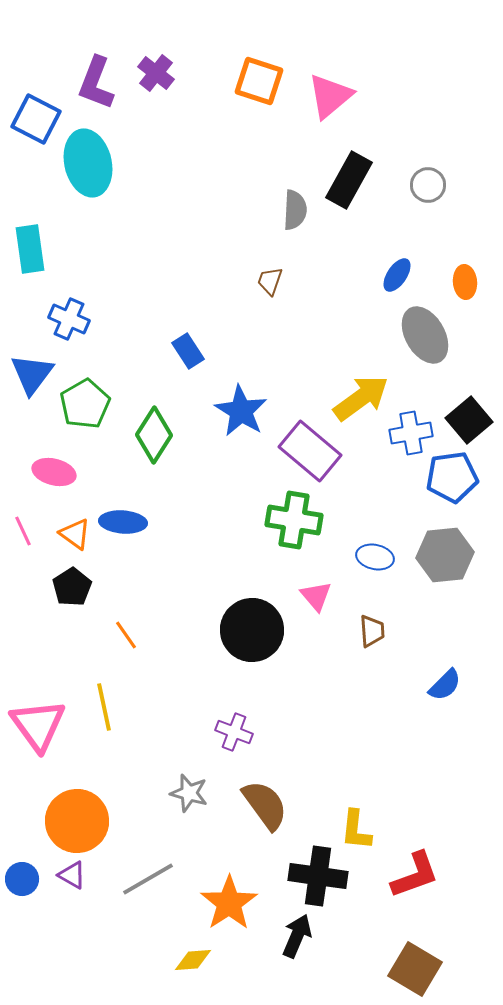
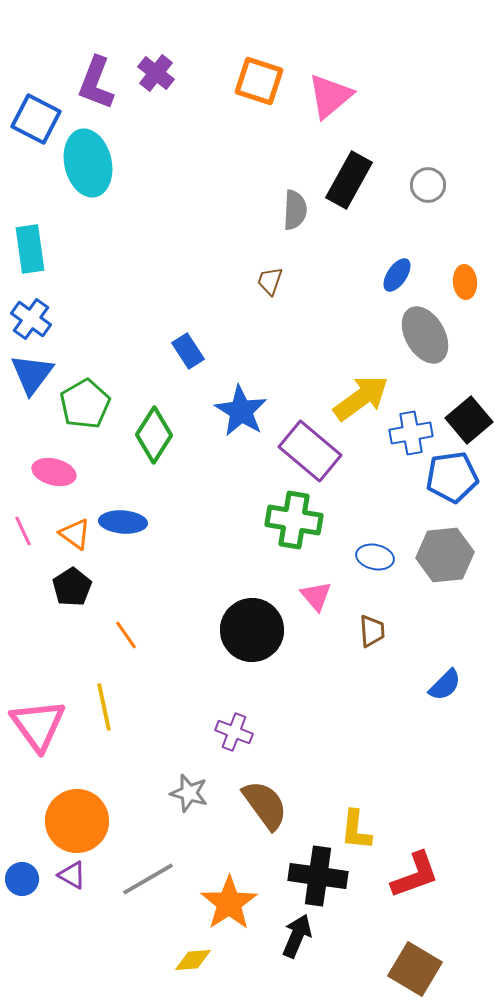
blue cross at (69, 319): moved 38 px left; rotated 12 degrees clockwise
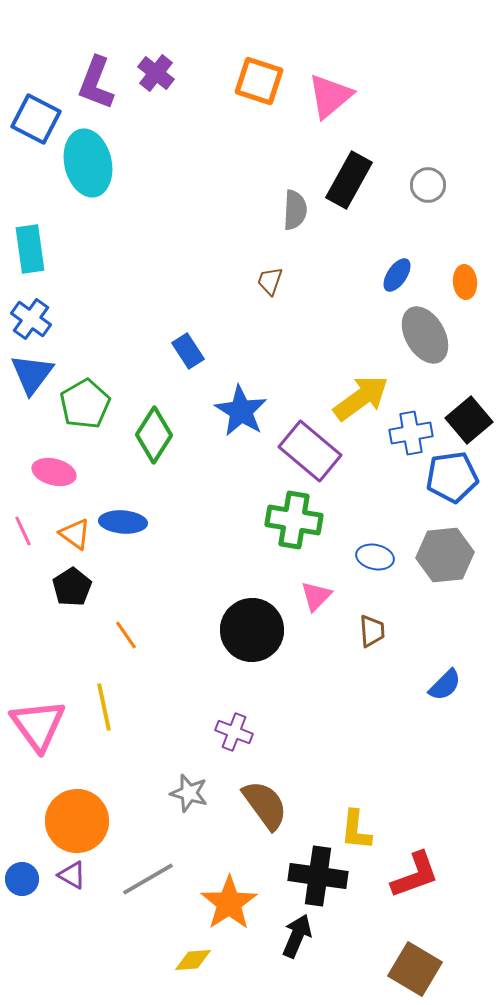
pink triangle at (316, 596): rotated 24 degrees clockwise
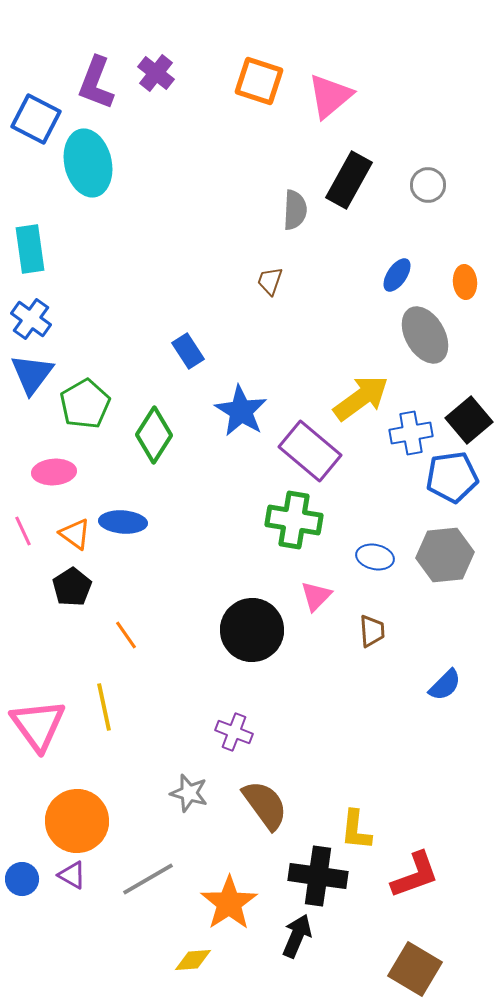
pink ellipse at (54, 472): rotated 18 degrees counterclockwise
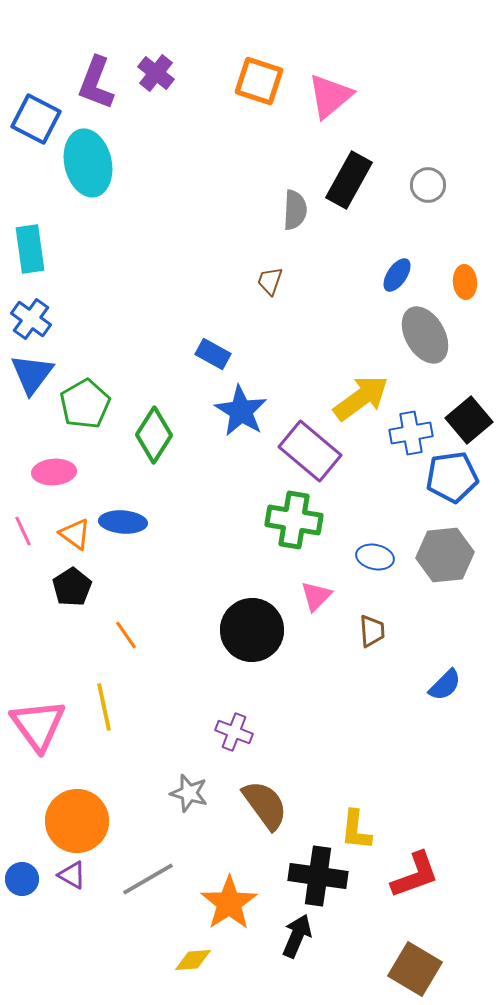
blue rectangle at (188, 351): moved 25 px right, 3 px down; rotated 28 degrees counterclockwise
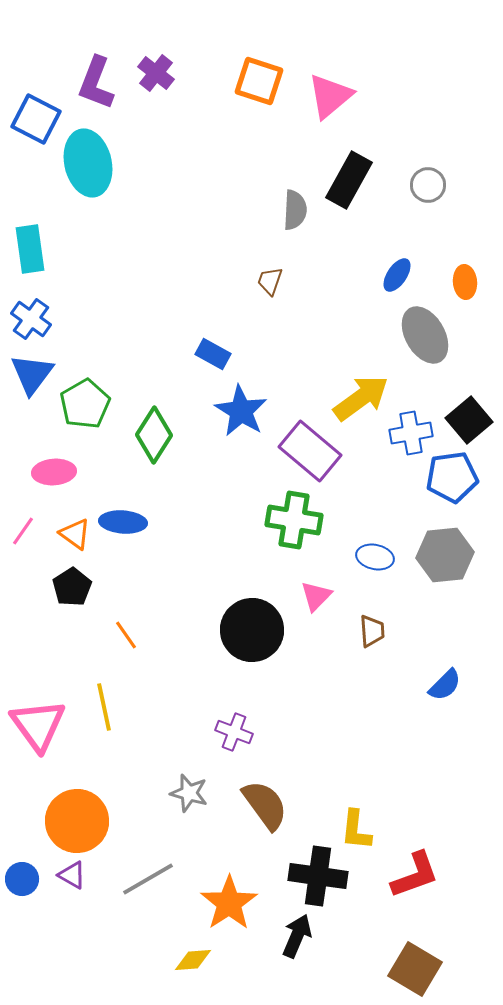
pink line at (23, 531): rotated 60 degrees clockwise
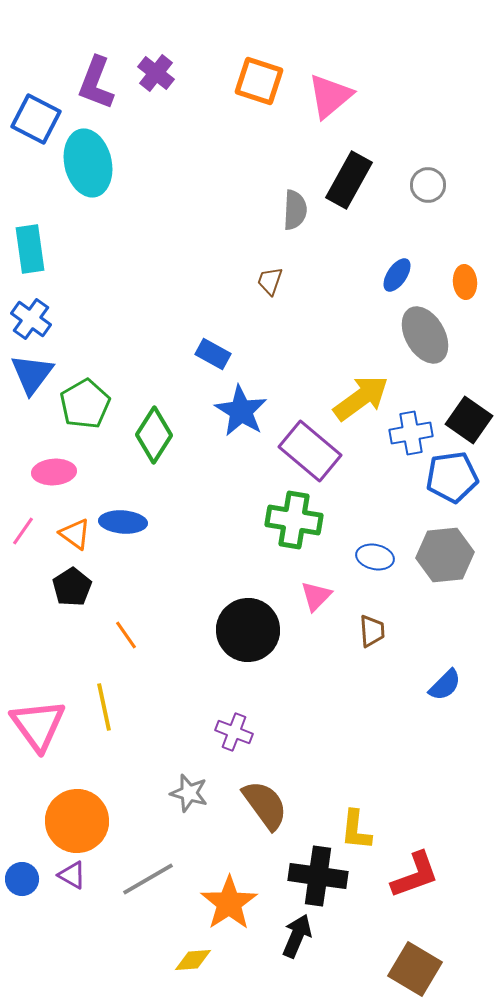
black square at (469, 420): rotated 15 degrees counterclockwise
black circle at (252, 630): moved 4 px left
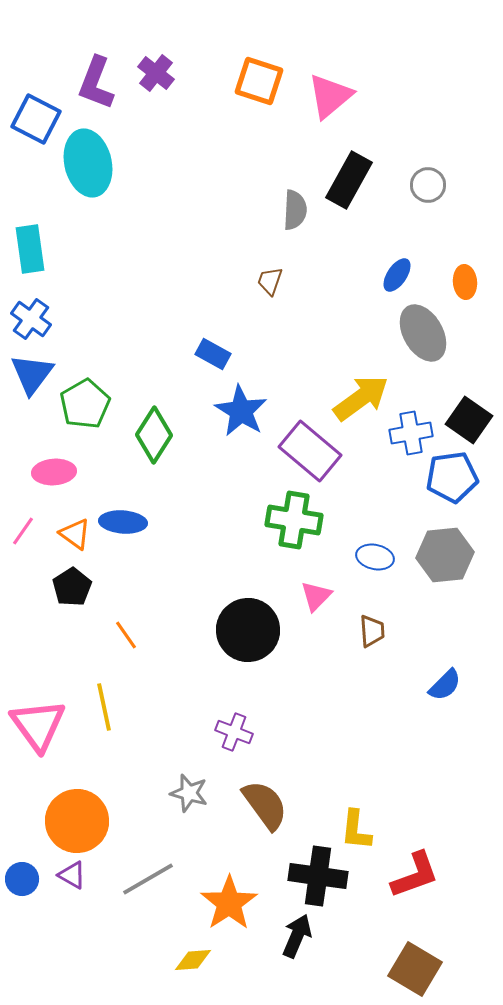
gray ellipse at (425, 335): moved 2 px left, 2 px up
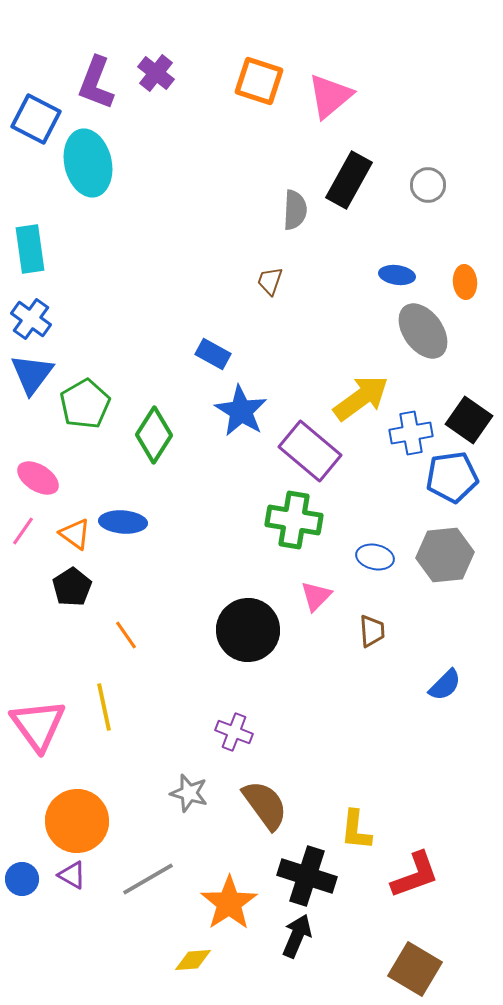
blue ellipse at (397, 275): rotated 64 degrees clockwise
gray ellipse at (423, 333): moved 2 px up; rotated 6 degrees counterclockwise
pink ellipse at (54, 472): moved 16 px left, 6 px down; rotated 36 degrees clockwise
black cross at (318, 876): moved 11 px left; rotated 10 degrees clockwise
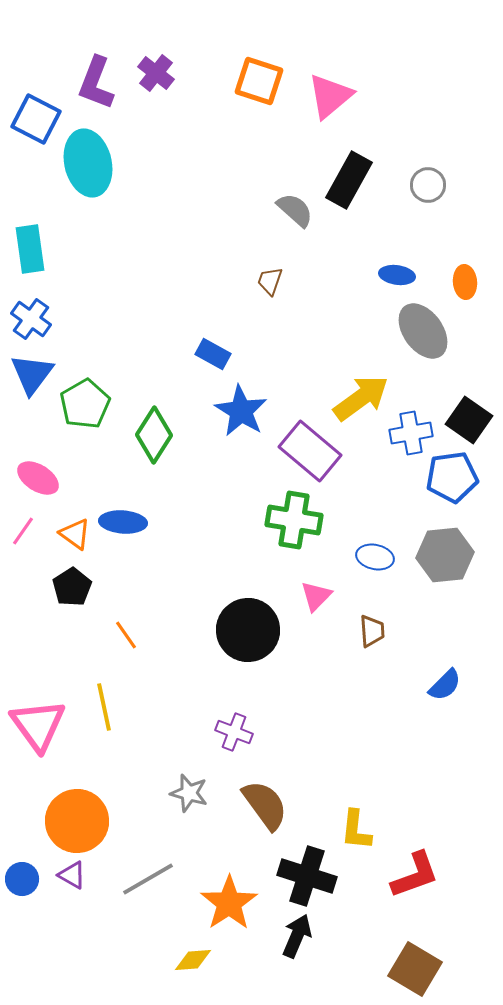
gray semicircle at (295, 210): rotated 51 degrees counterclockwise
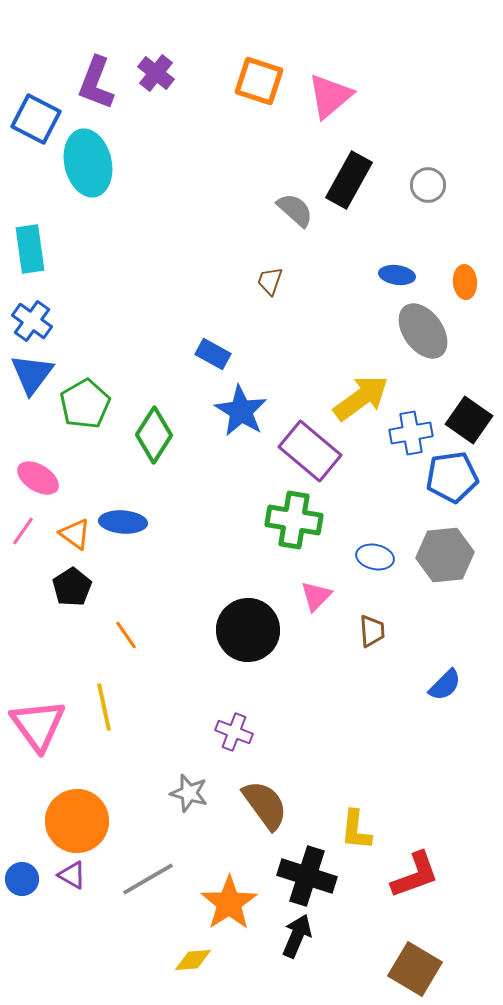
blue cross at (31, 319): moved 1 px right, 2 px down
